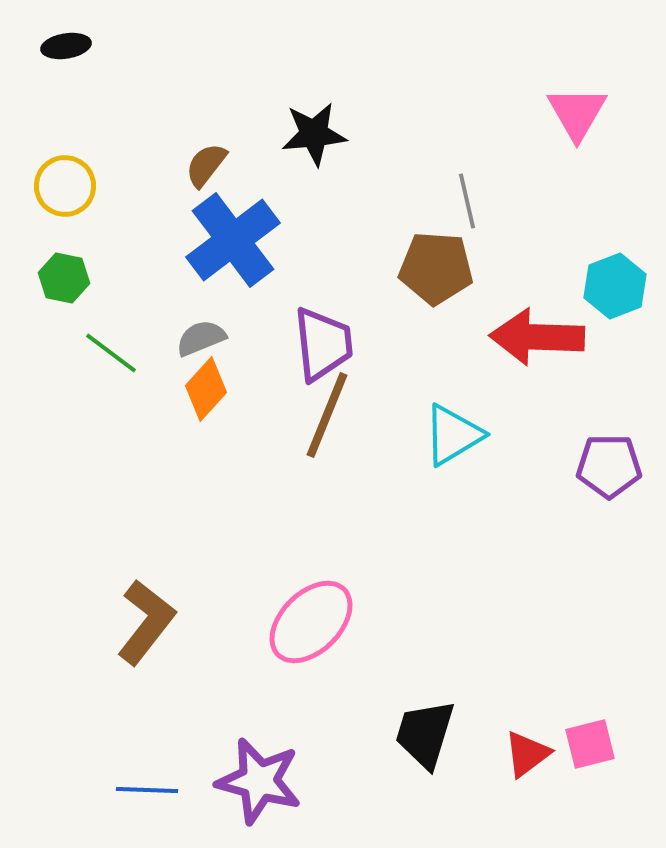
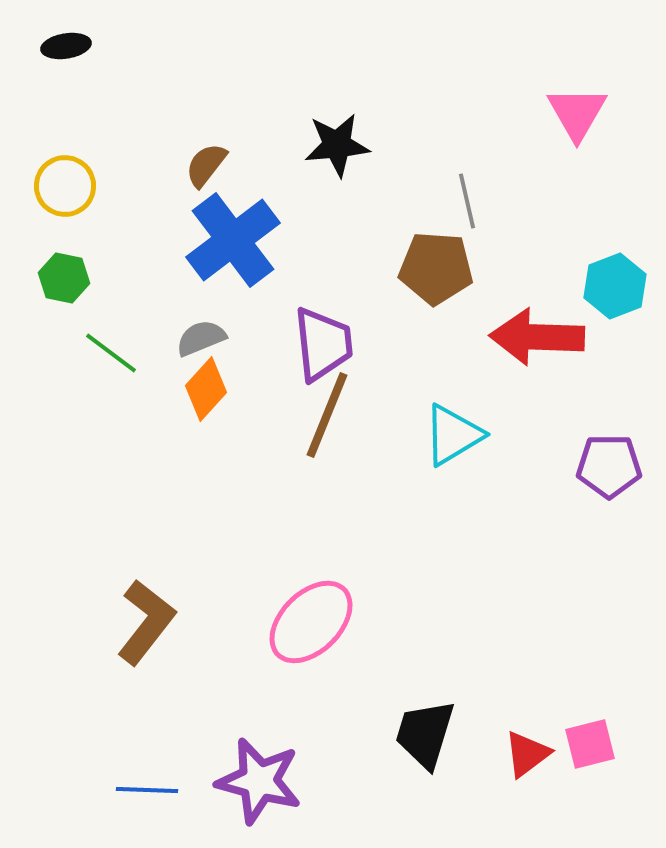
black star: moved 23 px right, 11 px down
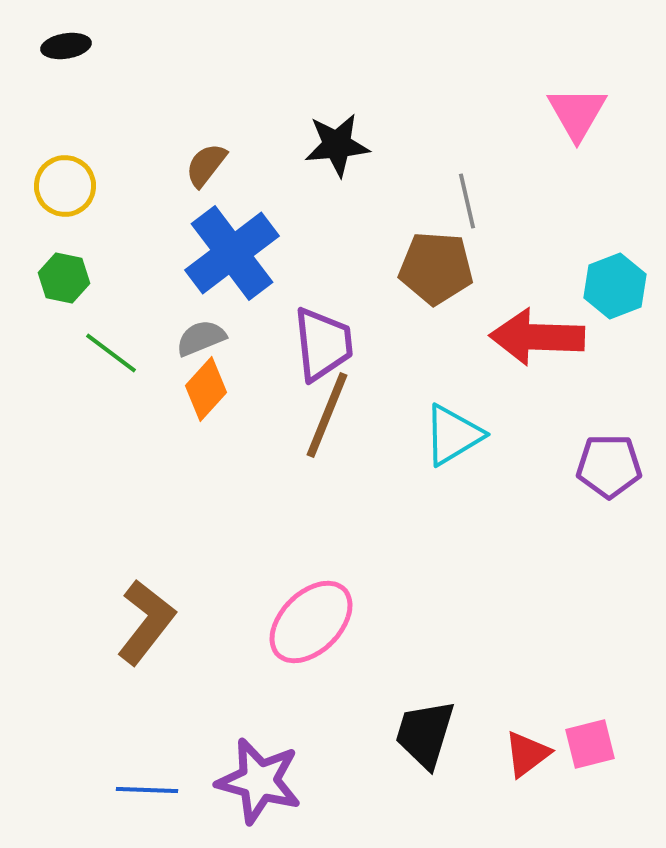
blue cross: moved 1 px left, 13 px down
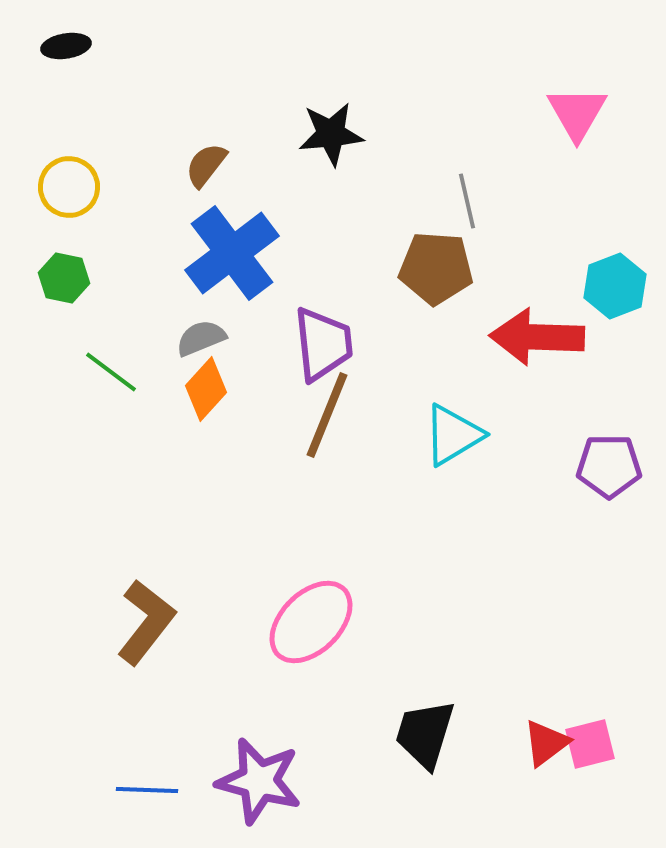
black star: moved 6 px left, 11 px up
yellow circle: moved 4 px right, 1 px down
green line: moved 19 px down
red triangle: moved 19 px right, 11 px up
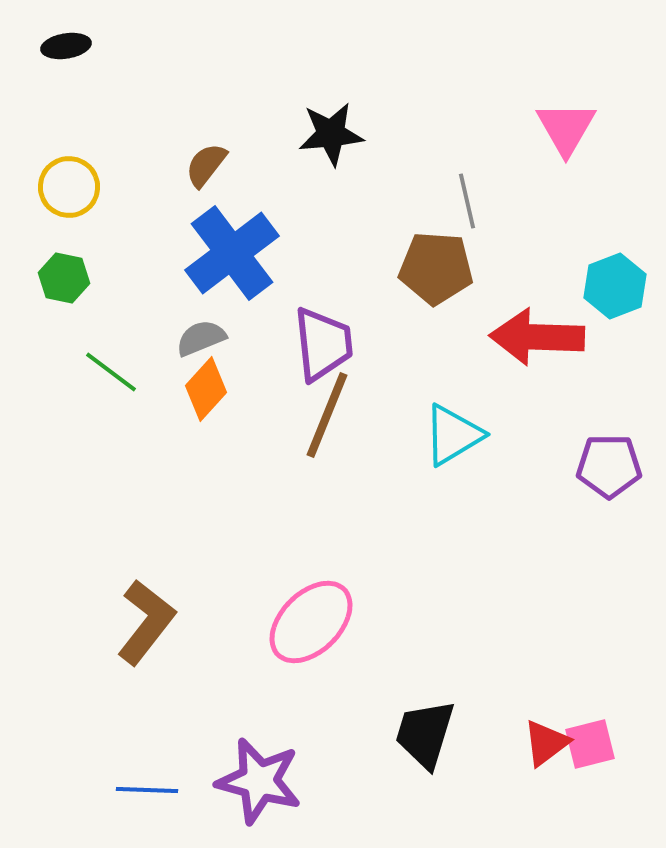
pink triangle: moved 11 px left, 15 px down
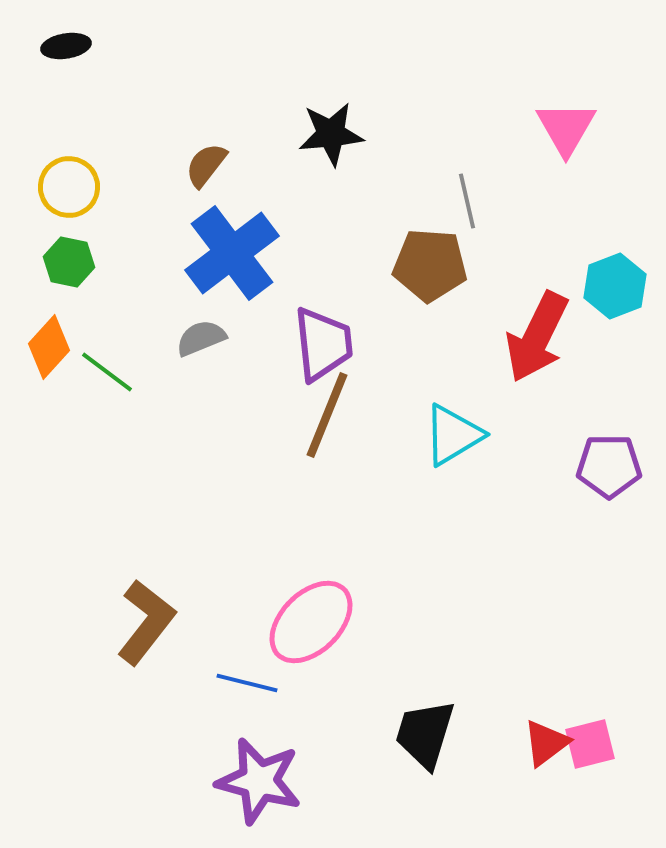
brown pentagon: moved 6 px left, 3 px up
green hexagon: moved 5 px right, 16 px up
red arrow: rotated 66 degrees counterclockwise
green line: moved 4 px left
orange diamond: moved 157 px left, 42 px up
blue line: moved 100 px right, 107 px up; rotated 12 degrees clockwise
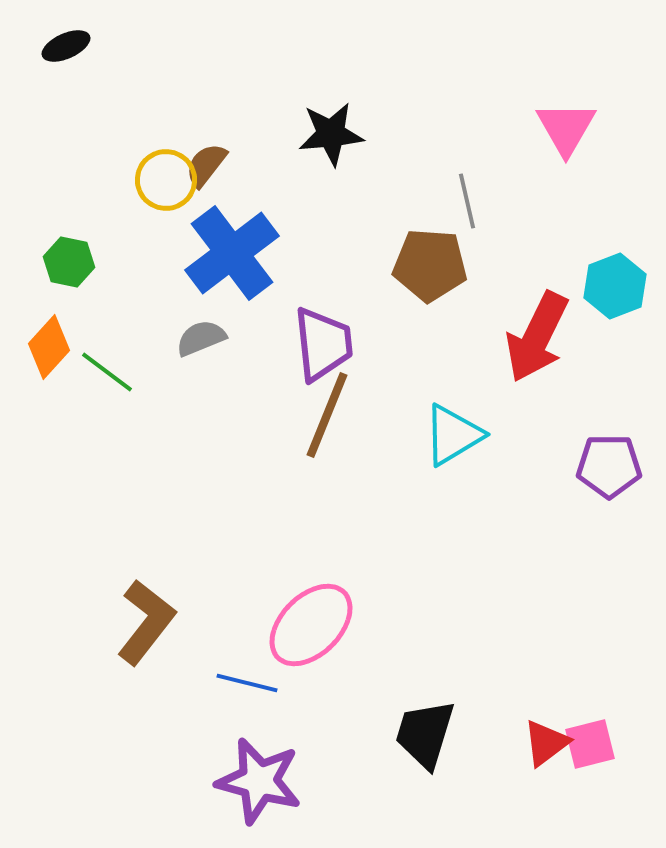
black ellipse: rotated 15 degrees counterclockwise
yellow circle: moved 97 px right, 7 px up
pink ellipse: moved 3 px down
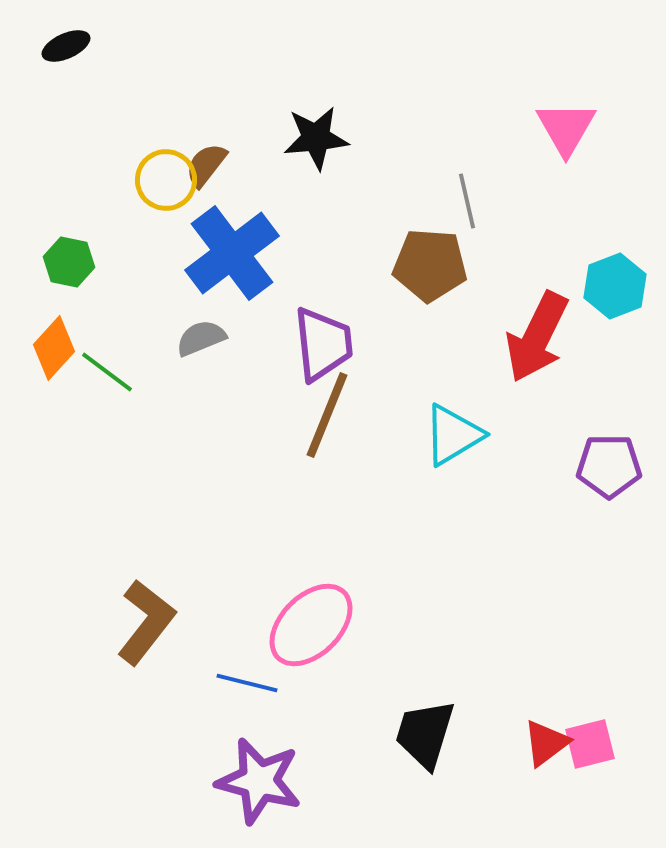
black star: moved 15 px left, 4 px down
orange diamond: moved 5 px right, 1 px down
